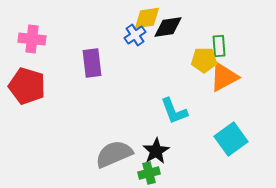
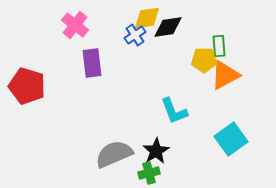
pink cross: moved 43 px right, 14 px up; rotated 32 degrees clockwise
orange triangle: moved 1 px right, 2 px up
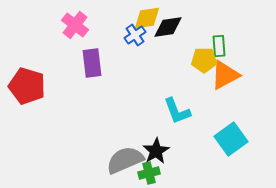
cyan L-shape: moved 3 px right
gray semicircle: moved 11 px right, 6 px down
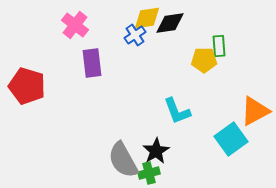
black diamond: moved 2 px right, 4 px up
orange triangle: moved 30 px right, 36 px down
gray semicircle: moved 2 px left; rotated 96 degrees counterclockwise
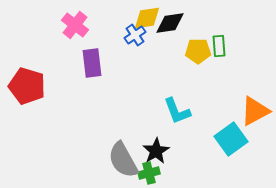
yellow pentagon: moved 6 px left, 9 px up
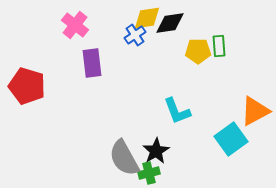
gray semicircle: moved 1 px right, 2 px up
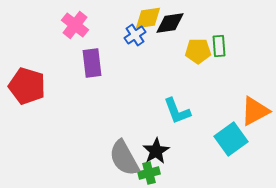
yellow diamond: moved 1 px right
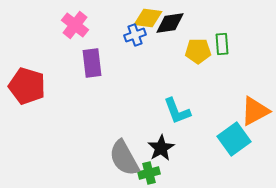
yellow diamond: rotated 16 degrees clockwise
blue cross: rotated 15 degrees clockwise
green rectangle: moved 3 px right, 2 px up
cyan square: moved 3 px right
black star: moved 5 px right, 3 px up
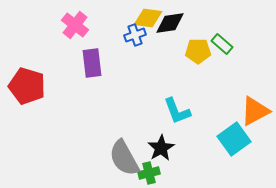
green rectangle: rotated 45 degrees counterclockwise
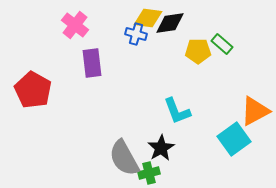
blue cross: moved 1 px right, 1 px up; rotated 35 degrees clockwise
red pentagon: moved 6 px right, 4 px down; rotated 12 degrees clockwise
